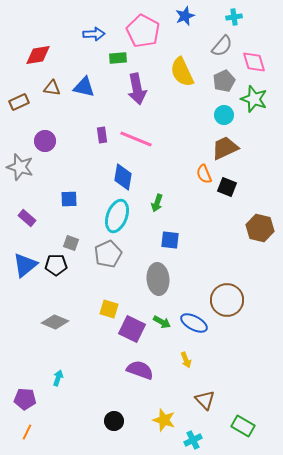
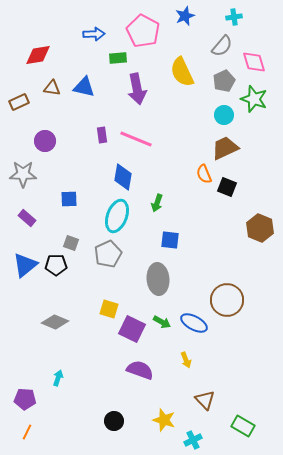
gray star at (20, 167): moved 3 px right, 7 px down; rotated 16 degrees counterclockwise
brown hexagon at (260, 228): rotated 8 degrees clockwise
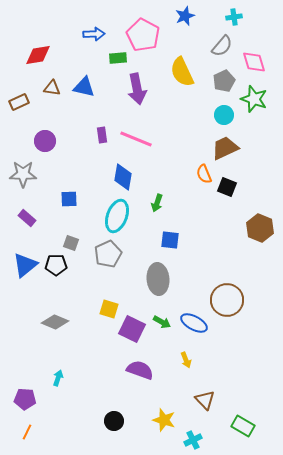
pink pentagon at (143, 31): moved 4 px down
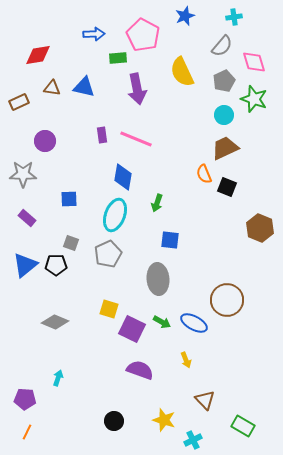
cyan ellipse at (117, 216): moved 2 px left, 1 px up
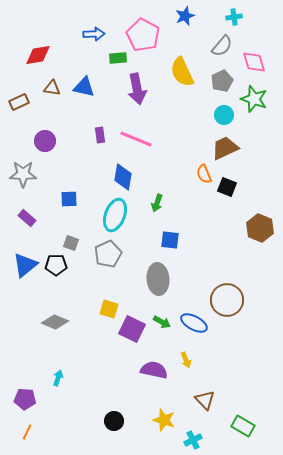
gray pentagon at (224, 81): moved 2 px left
purple rectangle at (102, 135): moved 2 px left
purple semicircle at (140, 370): moved 14 px right; rotated 8 degrees counterclockwise
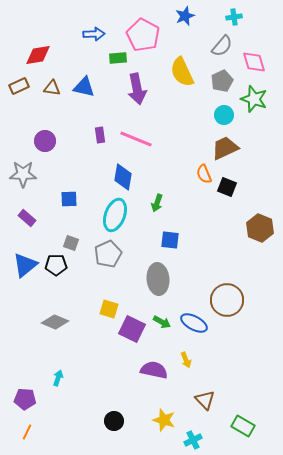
brown rectangle at (19, 102): moved 16 px up
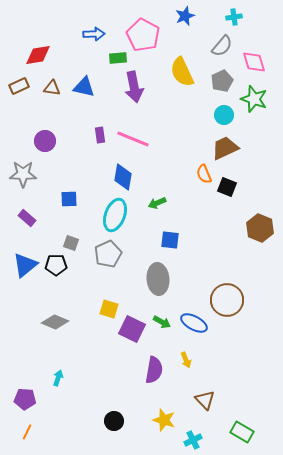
purple arrow at (137, 89): moved 3 px left, 2 px up
pink line at (136, 139): moved 3 px left
green arrow at (157, 203): rotated 48 degrees clockwise
purple semicircle at (154, 370): rotated 88 degrees clockwise
green rectangle at (243, 426): moved 1 px left, 6 px down
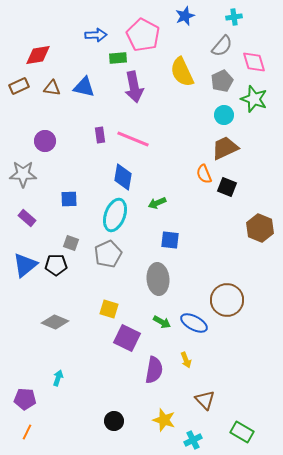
blue arrow at (94, 34): moved 2 px right, 1 px down
purple square at (132, 329): moved 5 px left, 9 px down
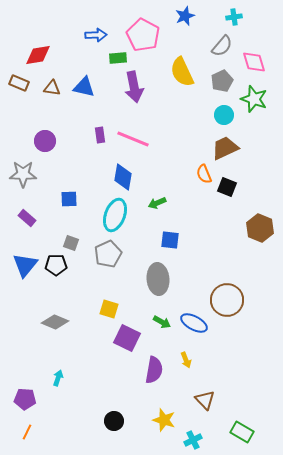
brown rectangle at (19, 86): moved 3 px up; rotated 48 degrees clockwise
blue triangle at (25, 265): rotated 12 degrees counterclockwise
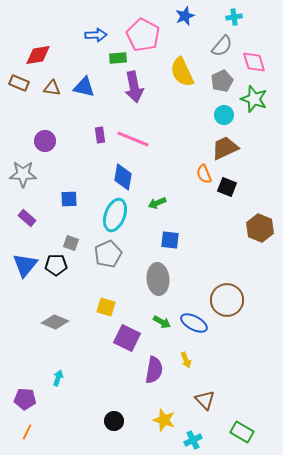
yellow square at (109, 309): moved 3 px left, 2 px up
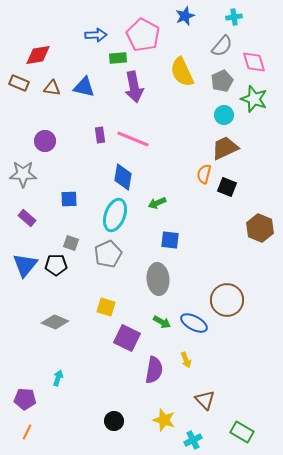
orange semicircle at (204, 174): rotated 36 degrees clockwise
